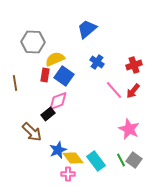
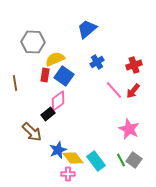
blue cross: rotated 24 degrees clockwise
pink diamond: rotated 15 degrees counterclockwise
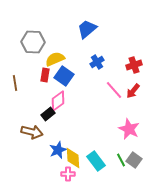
brown arrow: rotated 30 degrees counterclockwise
yellow diamond: rotated 35 degrees clockwise
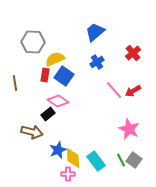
blue trapezoid: moved 8 px right, 3 px down
red cross: moved 1 px left, 12 px up; rotated 21 degrees counterclockwise
red arrow: rotated 21 degrees clockwise
pink diamond: rotated 70 degrees clockwise
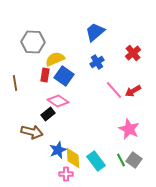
pink cross: moved 2 px left
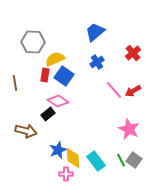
brown arrow: moved 6 px left, 1 px up
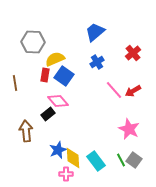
pink diamond: rotated 15 degrees clockwise
brown arrow: rotated 110 degrees counterclockwise
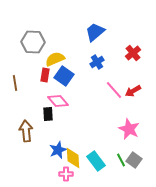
black rectangle: rotated 56 degrees counterclockwise
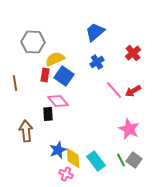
pink cross: rotated 24 degrees clockwise
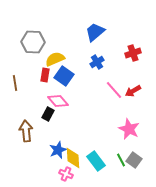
red cross: rotated 21 degrees clockwise
black rectangle: rotated 32 degrees clockwise
